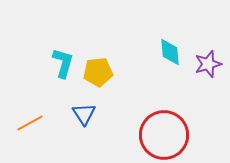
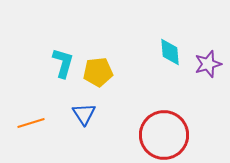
orange line: moved 1 px right; rotated 12 degrees clockwise
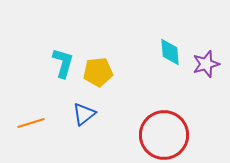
purple star: moved 2 px left
blue triangle: rotated 25 degrees clockwise
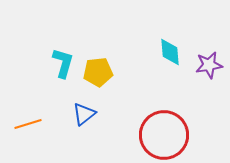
purple star: moved 3 px right, 1 px down; rotated 8 degrees clockwise
orange line: moved 3 px left, 1 px down
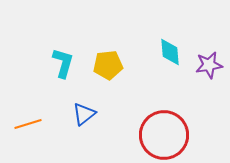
yellow pentagon: moved 10 px right, 7 px up
